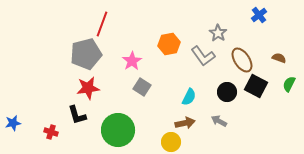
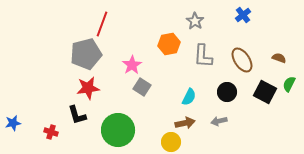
blue cross: moved 16 px left
gray star: moved 23 px left, 12 px up
gray L-shape: rotated 40 degrees clockwise
pink star: moved 4 px down
black square: moved 9 px right, 6 px down
gray arrow: rotated 42 degrees counterclockwise
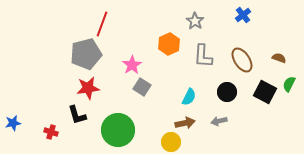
orange hexagon: rotated 15 degrees counterclockwise
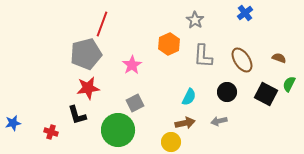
blue cross: moved 2 px right, 2 px up
gray star: moved 1 px up
gray square: moved 7 px left, 16 px down; rotated 30 degrees clockwise
black square: moved 1 px right, 2 px down
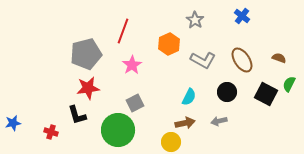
blue cross: moved 3 px left, 3 px down; rotated 14 degrees counterclockwise
red line: moved 21 px right, 7 px down
gray L-shape: moved 4 px down; rotated 65 degrees counterclockwise
